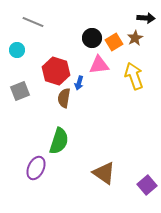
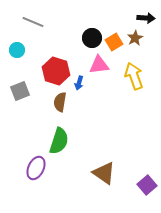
brown semicircle: moved 4 px left, 4 px down
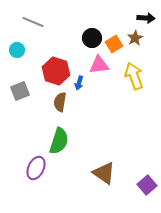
orange square: moved 2 px down
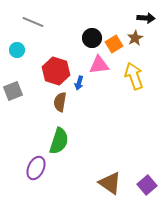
gray square: moved 7 px left
brown triangle: moved 6 px right, 10 px down
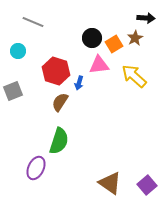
cyan circle: moved 1 px right, 1 px down
yellow arrow: rotated 28 degrees counterclockwise
brown semicircle: rotated 24 degrees clockwise
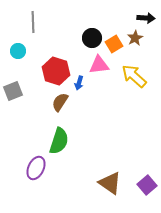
gray line: rotated 65 degrees clockwise
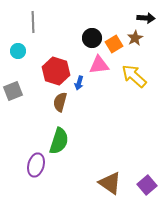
brown semicircle: rotated 18 degrees counterclockwise
purple ellipse: moved 3 px up; rotated 10 degrees counterclockwise
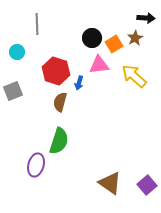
gray line: moved 4 px right, 2 px down
cyan circle: moved 1 px left, 1 px down
